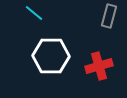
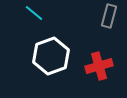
white hexagon: rotated 21 degrees counterclockwise
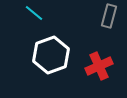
white hexagon: moved 1 px up
red cross: rotated 8 degrees counterclockwise
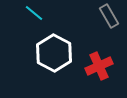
gray rectangle: rotated 45 degrees counterclockwise
white hexagon: moved 3 px right, 2 px up; rotated 12 degrees counterclockwise
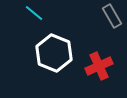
gray rectangle: moved 3 px right
white hexagon: rotated 6 degrees counterclockwise
